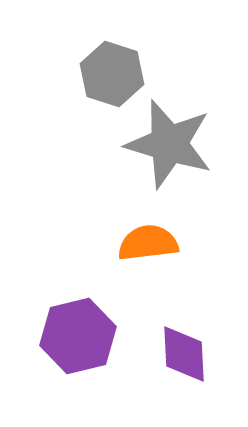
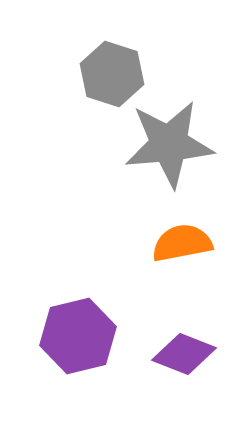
gray star: rotated 22 degrees counterclockwise
orange semicircle: moved 34 px right; rotated 4 degrees counterclockwise
purple diamond: rotated 66 degrees counterclockwise
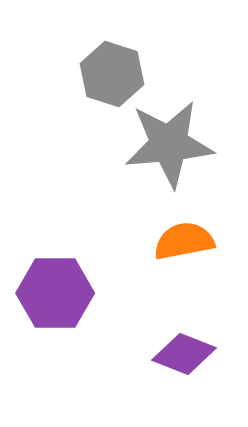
orange semicircle: moved 2 px right, 2 px up
purple hexagon: moved 23 px left, 43 px up; rotated 14 degrees clockwise
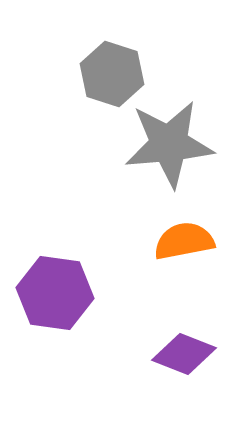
purple hexagon: rotated 8 degrees clockwise
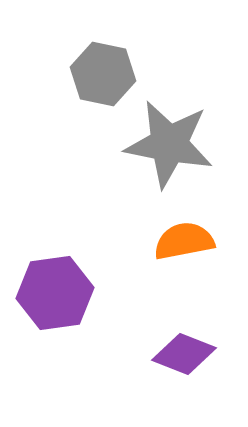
gray hexagon: moved 9 px left; rotated 6 degrees counterclockwise
gray star: rotated 16 degrees clockwise
purple hexagon: rotated 16 degrees counterclockwise
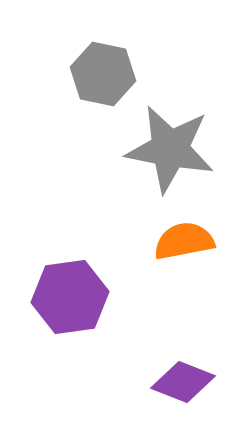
gray star: moved 1 px right, 5 px down
purple hexagon: moved 15 px right, 4 px down
purple diamond: moved 1 px left, 28 px down
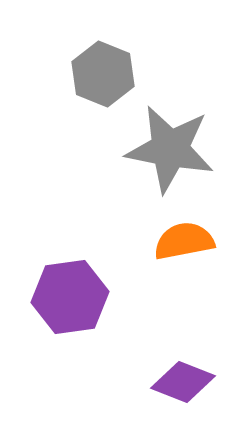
gray hexagon: rotated 10 degrees clockwise
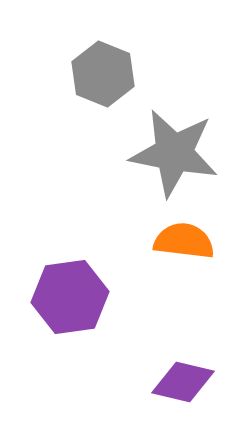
gray star: moved 4 px right, 4 px down
orange semicircle: rotated 18 degrees clockwise
purple diamond: rotated 8 degrees counterclockwise
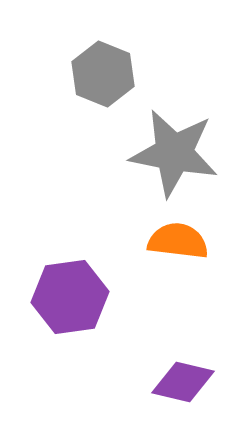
orange semicircle: moved 6 px left
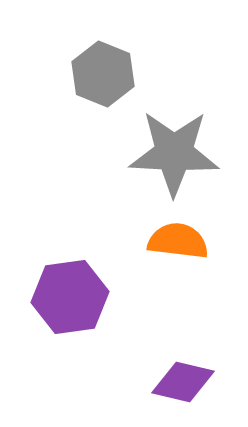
gray star: rotated 8 degrees counterclockwise
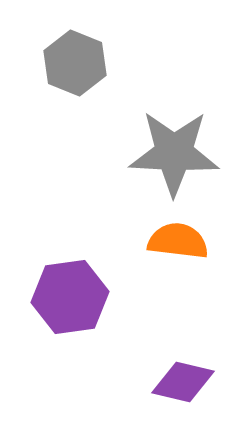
gray hexagon: moved 28 px left, 11 px up
